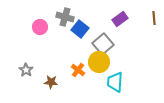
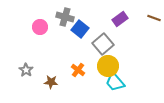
brown line: rotated 64 degrees counterclockwise
yellow circle: moved 9 px right, 4 px down
cyan trapezoid: rotated 45 degrees counterclockwise
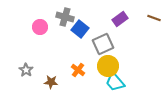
gray square: rotated 15 degrees clockwise
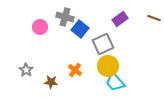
orange cross: moved 3 px left
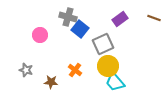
gray cross: moved 3 px right
pink circle: moved 8 px down
gray star: rotated 16 degrees counterclockwise
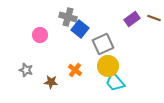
purple rectangle: moved 12 px right
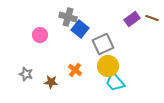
brown line: moved 2 px left
gray star: moved 4 px down
